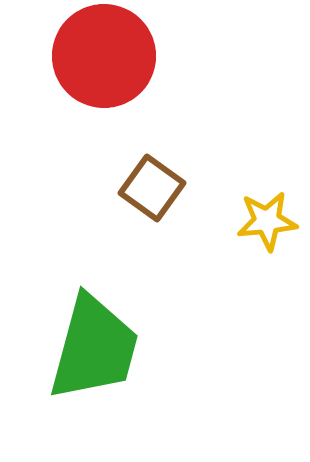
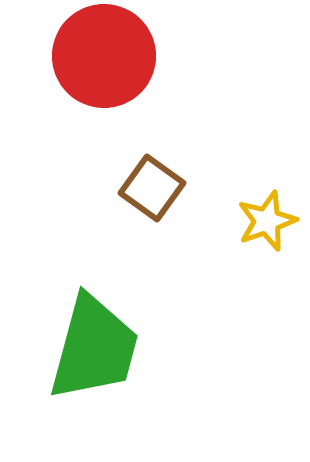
yellow star: rotated 14 degrees counterclockwise
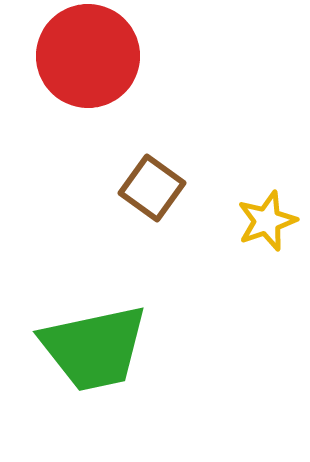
red circle: moved 16 px left
green trapezoid: rotated 63 degrees clockwise
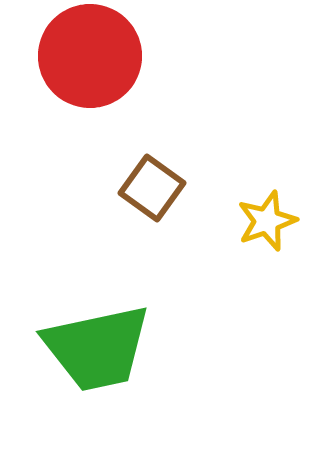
red circle: moved 2 px right
green trapezoid: moved 3 px right
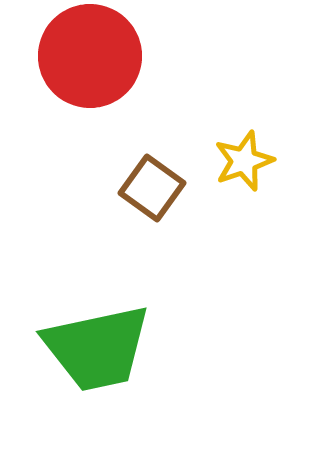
yellow star: moved 23 px left, 60 px up
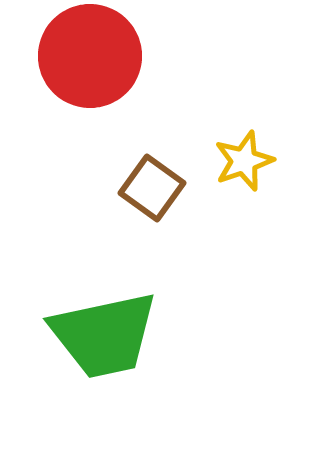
green trapezoid: moved 7 px right, 13 px up
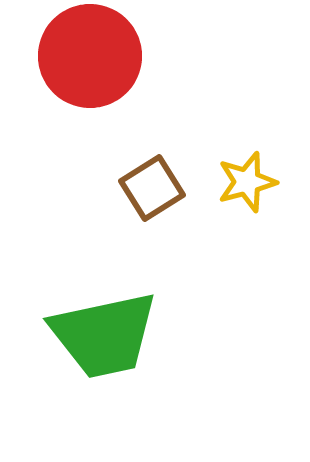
yellow star: moved 3 px right, 21 px down; rotated 4 degrees clockwise
brown square: rotated 22 degrees clockwise
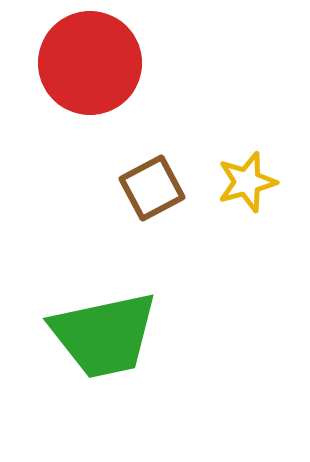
red circle: moved 7 px down
brown square: rotated 4 degrees clockwise
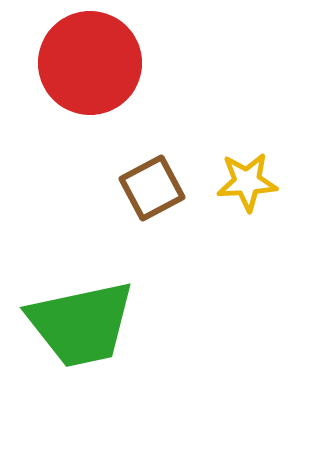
yellow star: rotated 12 degrees clockwise
green trapezoid: moved 23 px left, 11 px up
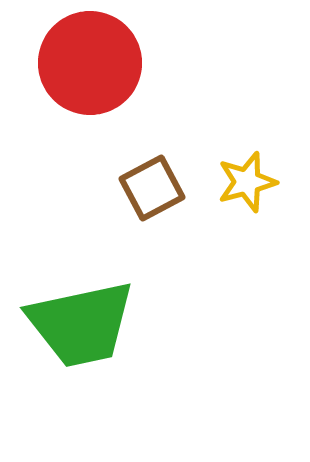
yellow star: rotated 12 degrees counterclockwise
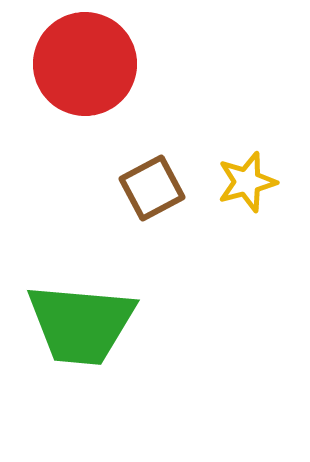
red circle: moved 5 px left, 1 px down
green trapezoid: rotated 17 degrees clockwise
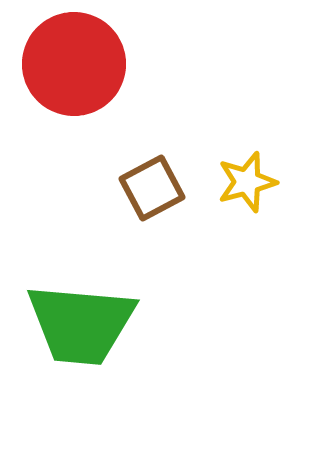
red circle: moved 11 px left
